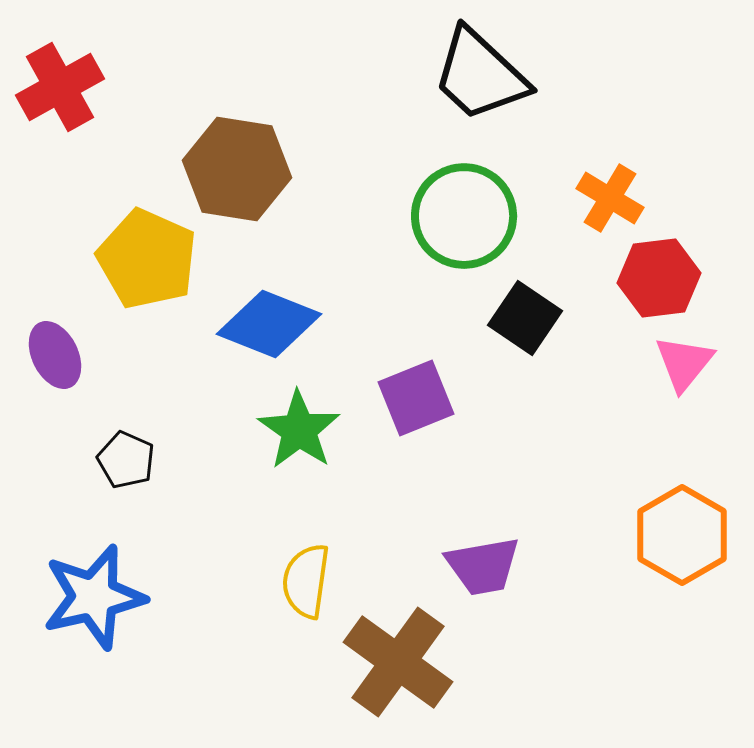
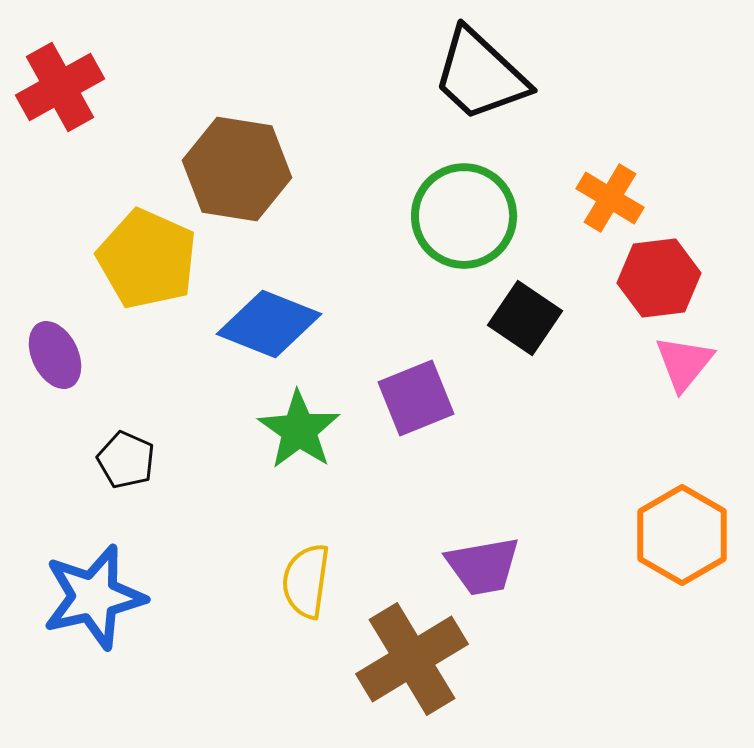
brown cross: moved 14 px right, 3 px up; rotated 23 degrees clockwise
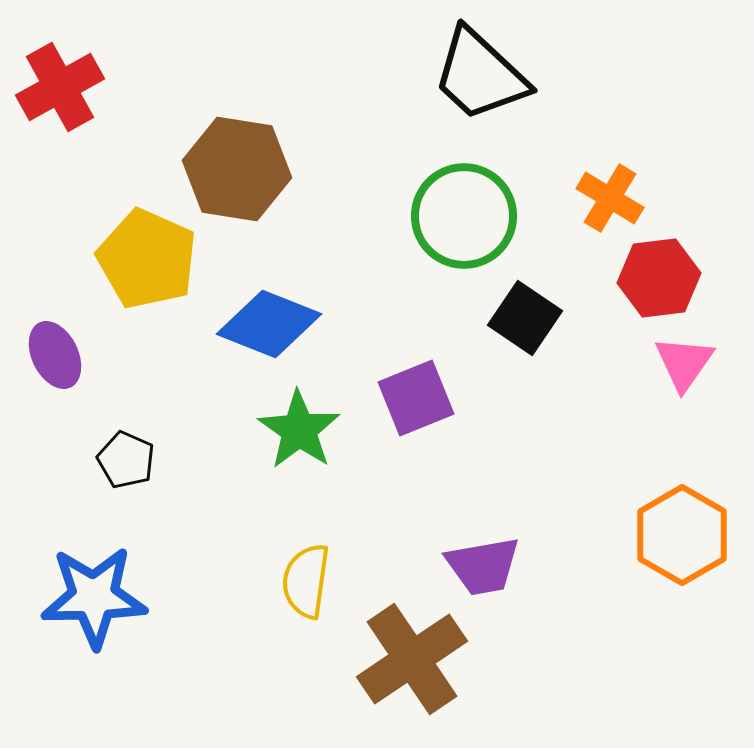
pink triangle: rotated 4 degrees counterclockwise
blue star: rotated 12 degrees clockwise
brown cross: rotated 3 degrees counterclockwise
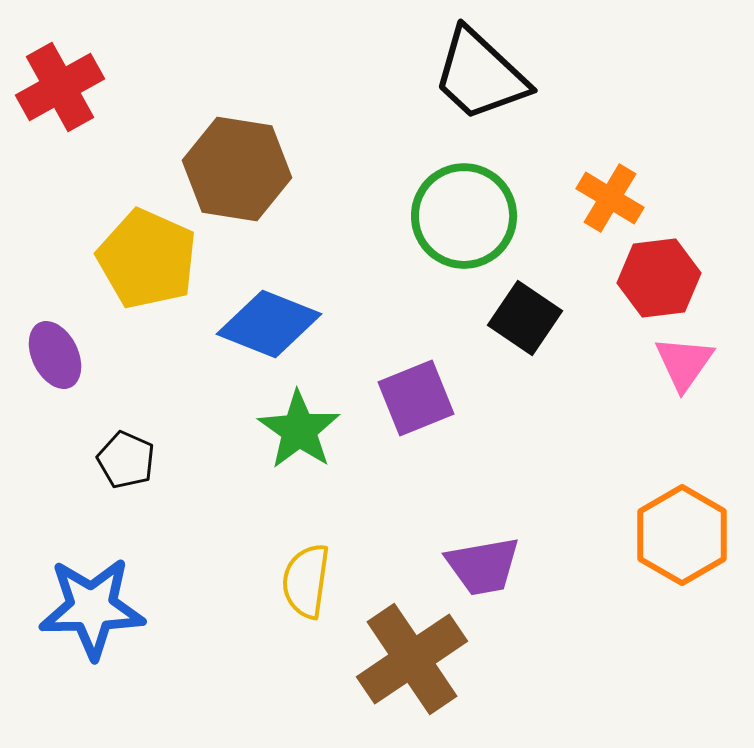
blue star: moved 2 px left, 11 px down
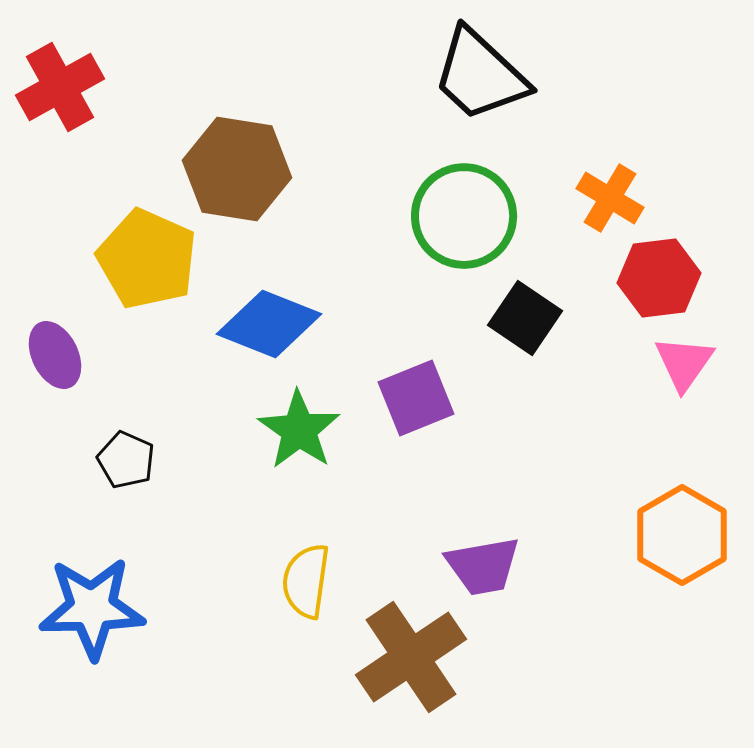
brown cross: moved 1 px left, 2 px up
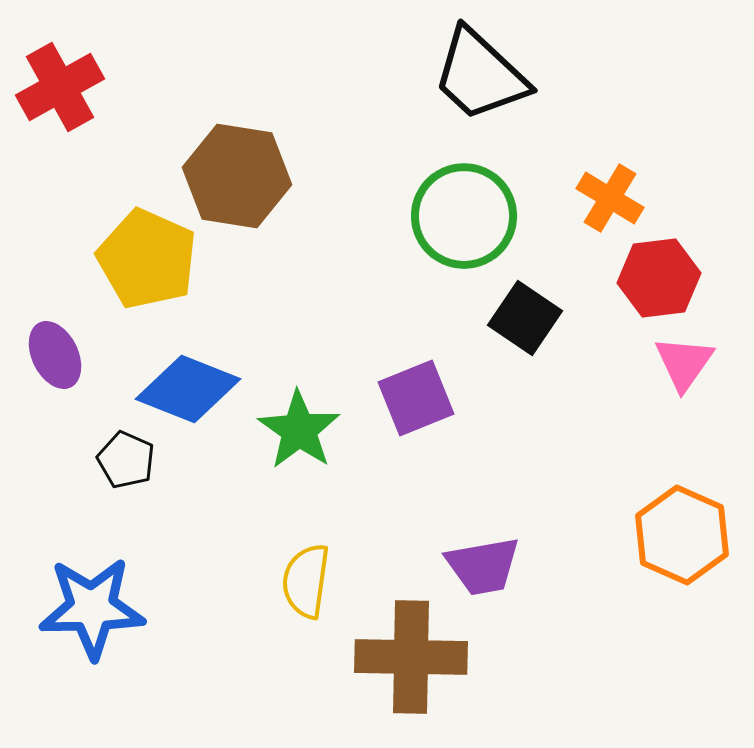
brown hexagon: moved 7 px down
blue diamond: moved 81 px left, 65 px down
orange hexagon: rotated 6 degrees counterclockwise
brown cross: rotated 35 degrees clockwise
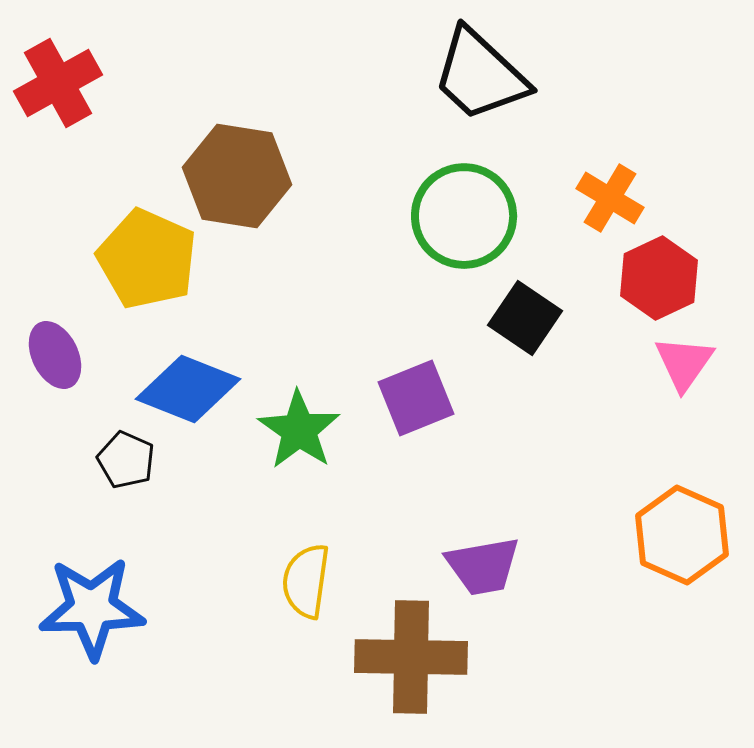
red cross: moved 2 px left, 4 px up
red hexagon: rotated 18 degrees counterclockwise
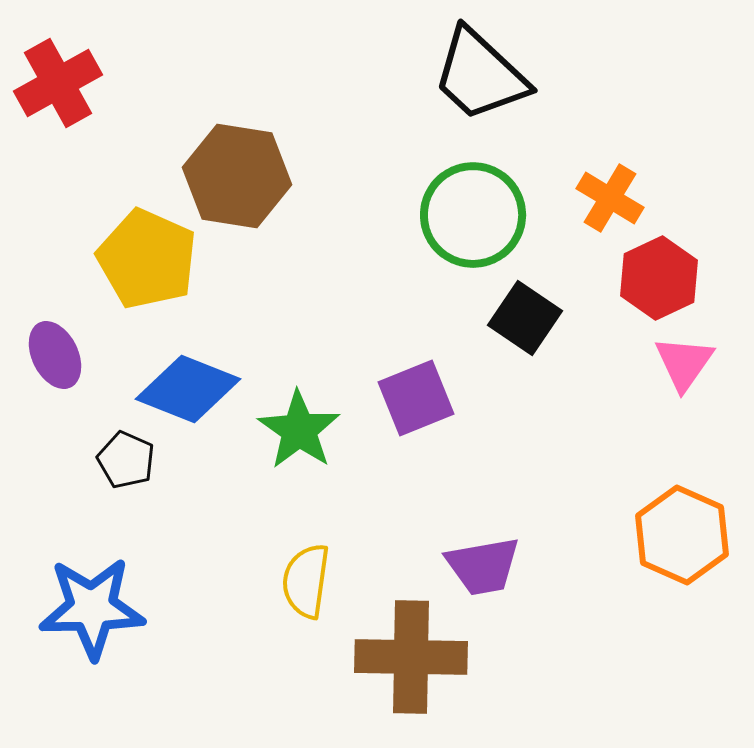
green circle: moved 9 px right, 1 px up
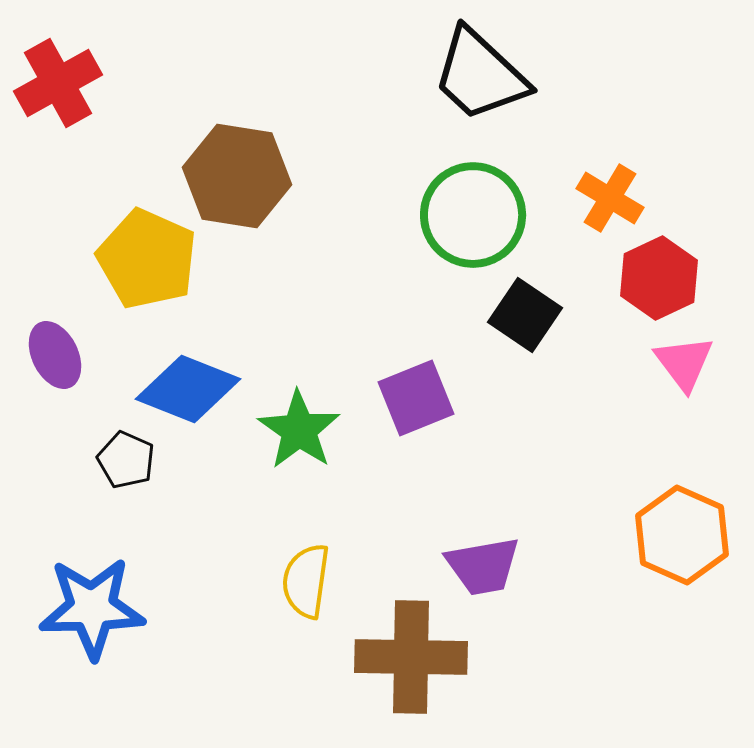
black square: moved 3 px up
pink triangle: rotated 12 degrees counterclockwise
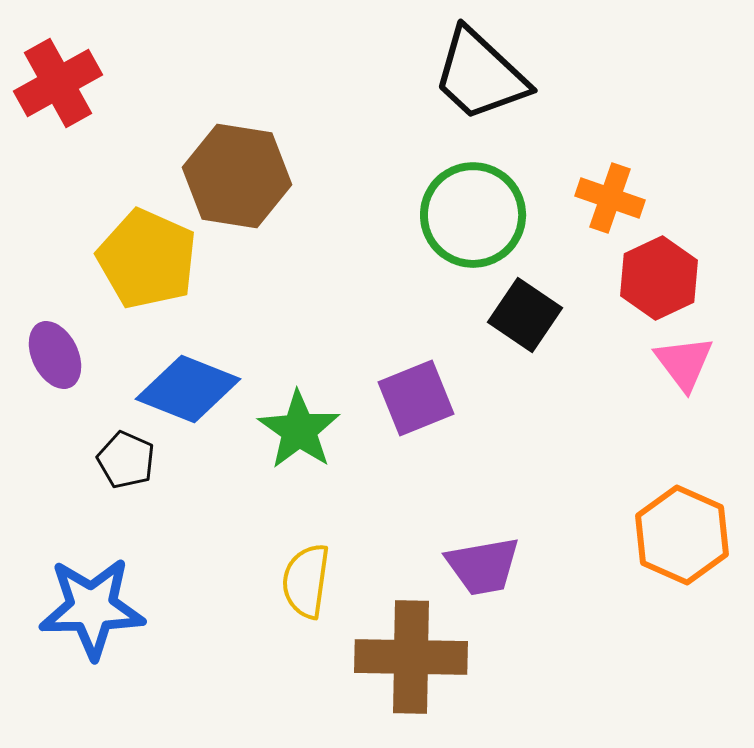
orange cross: rotated 12 degrees counterclockwise
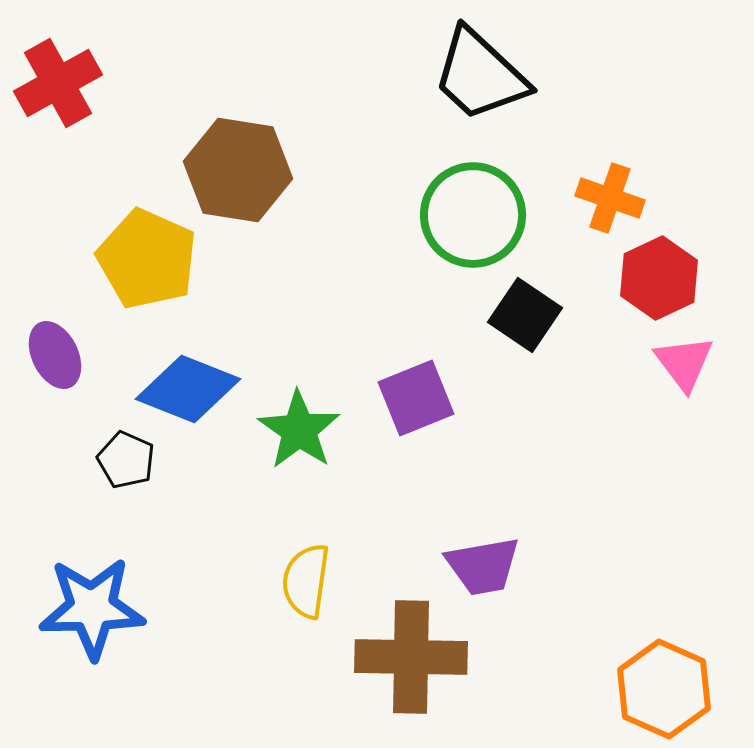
brown hexagon: moved 1 px right, 6 px up
orange hexagon: moved 18 px left, 154 px down
